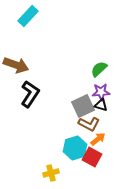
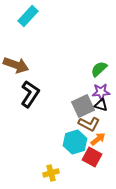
cyan hexagon: moved 6 px up
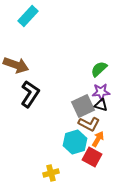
orange arrow: rotated 21 degrees counterclockwise
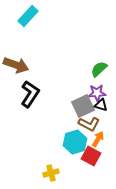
purple star: moved 4 px left, 1 px down
red square: moved 1 px left, 1 px up
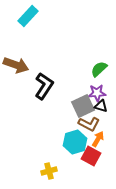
black L-shape: moved 14 px right, 8 px up
black triangle: moved 1 px down
yellow cross: moved 2 px left, 2 px up
